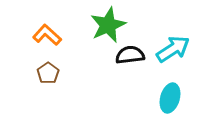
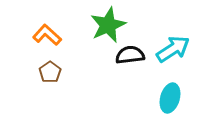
brown pentagon: moved 2 px right, 1 px up
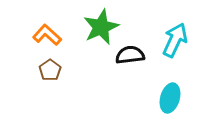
green star: moved 7 px left, 2 px down
cyan arrow: moved 2 px right, 9 px up; rotated 32 degrees counterclockwise
brown pentagon: moved 2 px up
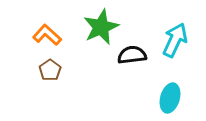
black semicircle: moved 2 px right
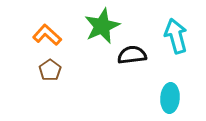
green star: moved 1 px right, 1 px up
cyan arrow: moved 1 px right, 4 px up; rotated 40 degrees counterclockwise
cyan ellipse: rotated 12 degrees counterclockwise
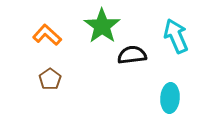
green star: rotated 12 degrees counterclockwise
cyan arrow: rotated 8 degrees counterclockwise
brown pentagon: moved 9 px down
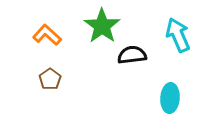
cyan arrow: moved 2 px right, 1 px up
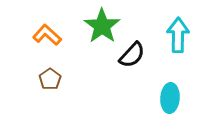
cyan arrow: rotated 24 degrees clockwise
black semicircle: rotated 140 degrees clockwise
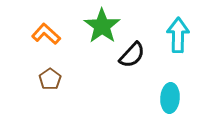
orange L-shape: moved 1 px left, 1 px up
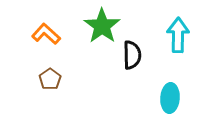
black semicircle: rotated 44 degrees counterclockwise
